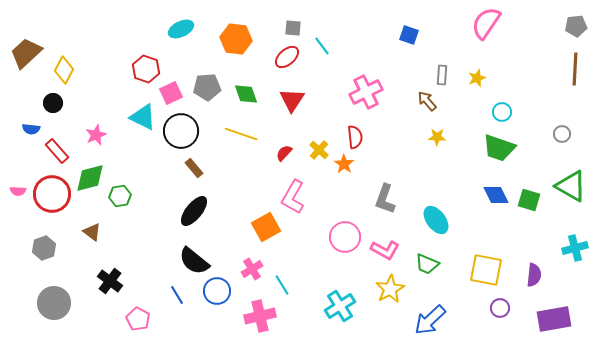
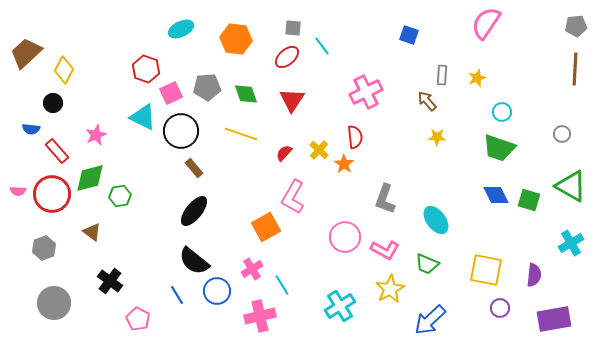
cyan cross at (575, 248): moved 4 px left, 5 px up; rotated 15 degrees counterclockwise
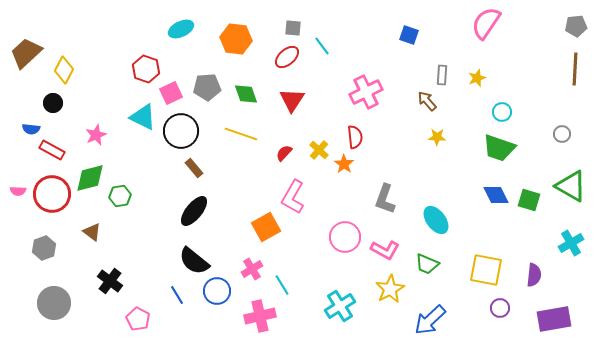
red rectangle at (57, 151): moved 5 px left, 1 px up; rotated 20 degrees counterclockwise
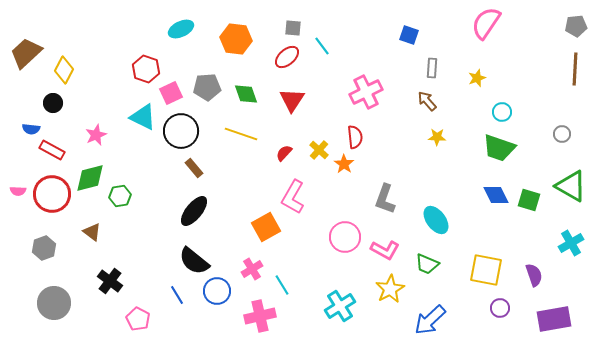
gray rectangle at (442, 75): moved 10 px left, 7 px up
purple semicircle at (534, 275): rotated 25 degrees counterclockwise
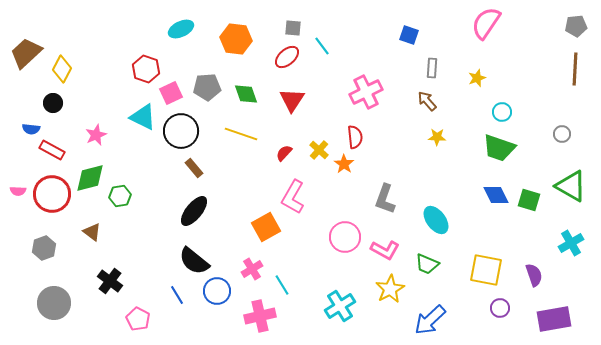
yellow diamond at (64, 70): moved 2 px left, 1 px up
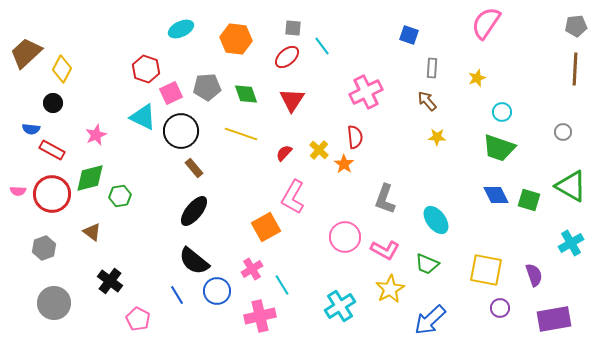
gray circle at (562, 134): moved 1 px right, 2 px up
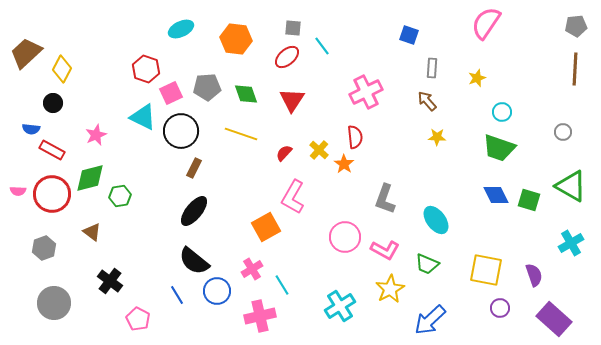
brown rectangle at (194, 168): rotated 66 degrees clockwise
purple rectangle at (554, 319): rotated 52 degrees clockwise
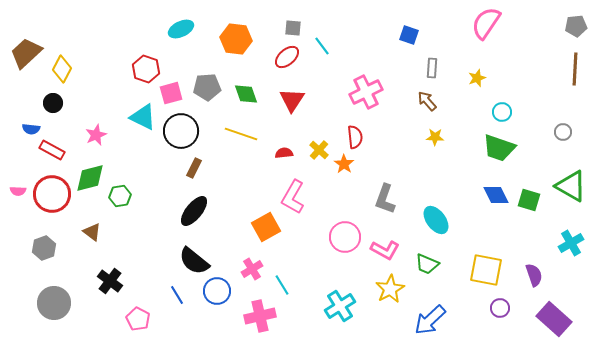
pink square at (171, 93): rotated 10 degrees clockwise
yellow star at (437, 137): moved 2 px left
red semicircle at (284, 153): rotated 42 degrees clockwise
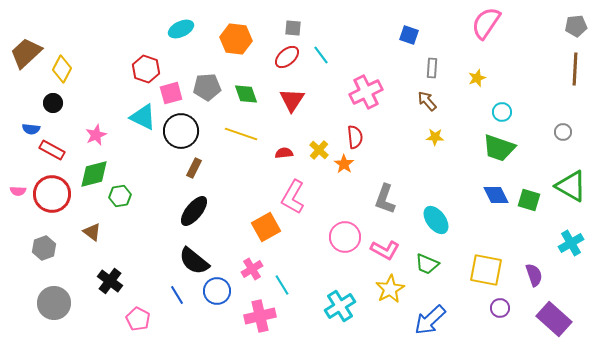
cyan line at (322, 46): moved 1 px left, 9 px down
green diamond at (90, 178): moved 4 px right, 4 px up
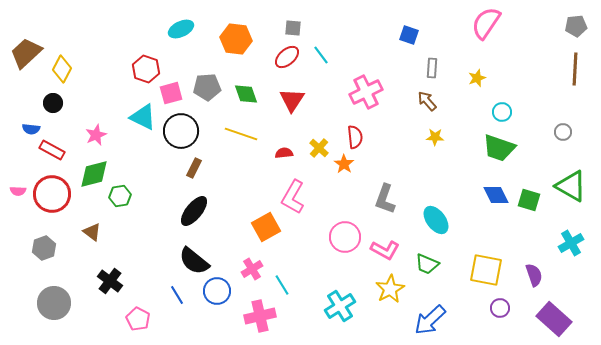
yellow cross at (319, 150): moved 2 px up
